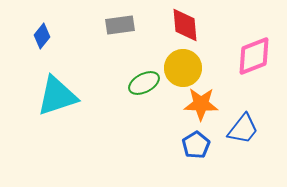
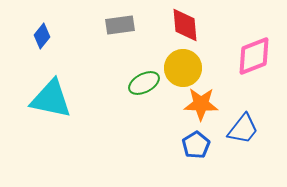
cyan triangle: moved 6 px left, 3 px down; rotated 30 degrees clockwise
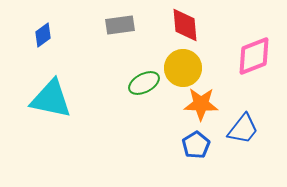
blue diamond: moved 1 px right, 1 px up; rotated 15 degrees clockwise
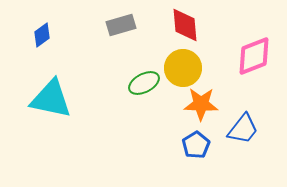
gray rectangle: moved 1 px right; rotated 8 degrees counterclockwise
blue diamond: moved 1 px left
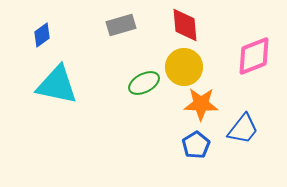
yellow circle: moved 1 px right, 1 px up
cyan triangle: moved 6 px right, 14 px up
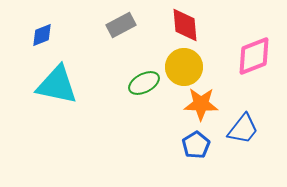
gray rectangle: rotated 12 degrees counterclockwise
blue diamond: rotated 15 degrees clockwise
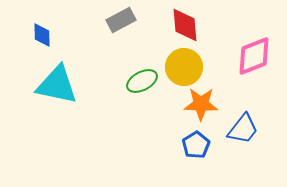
gray rectangle: moved 5 px up
blue diamond: rotated 70 degrees counterclockwise
green ellipse: moved 2 px left, 2 px up
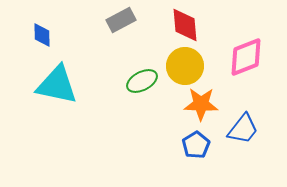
pink diamond: moved 8 px left, 1 px down
yellow circle: moved 1 px right, 1 px up
